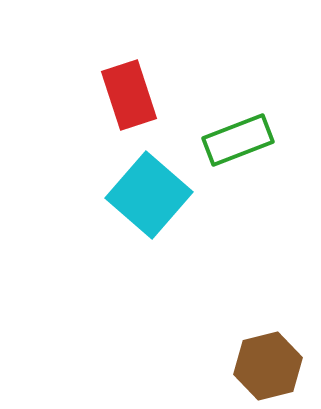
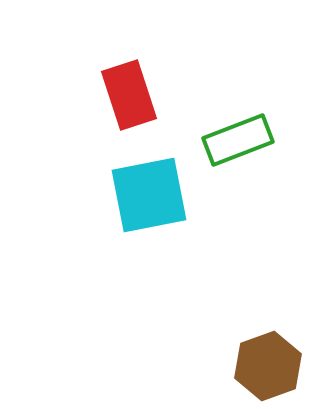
cyan square: rotated 38 degrees clockwise
brown hexagon: rotated 6 degrees counterclockwise
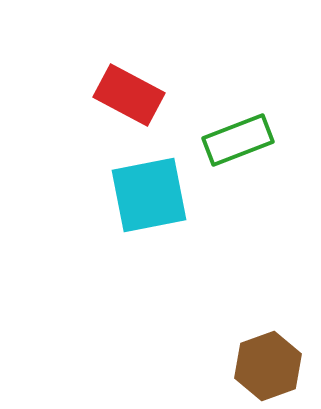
red rectangle: rotated 44 degrees counterclockwise
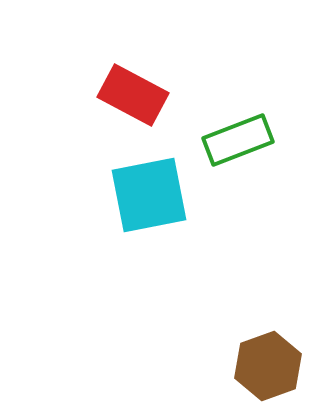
red rectangle: moved 4 px right
